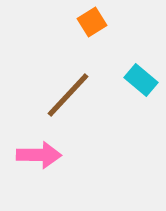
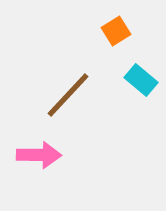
orange square: moved 24 px right, 9 px down
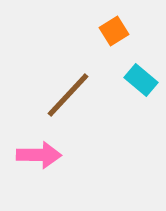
orange square: moved 2 px left
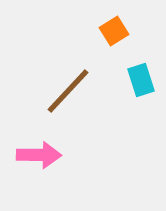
cyan rectangle: rotated 32 degrees clockwise
brown line: moved 4 px up
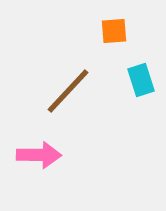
orange square: rotated 28 degrees clockwise
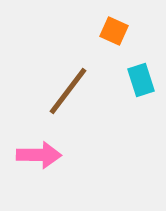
orange square: rotated 28 degrees clockwise
brown line: rotated 6 degrees counterclockwise
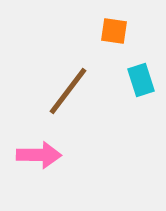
orange square: rotated 16 degrees counterclockwise
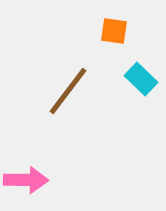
cyan rectangle: moved 1 px up; rotated 28 degrees counterclockwise
pink arrow: moved 13 px left, 25 px down
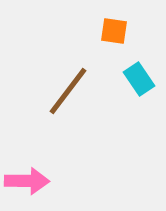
cyan rectangle: moved 2 px left; rotated 12 degrees clockwise
pink arrow: moved 1 px right, 1 px down
